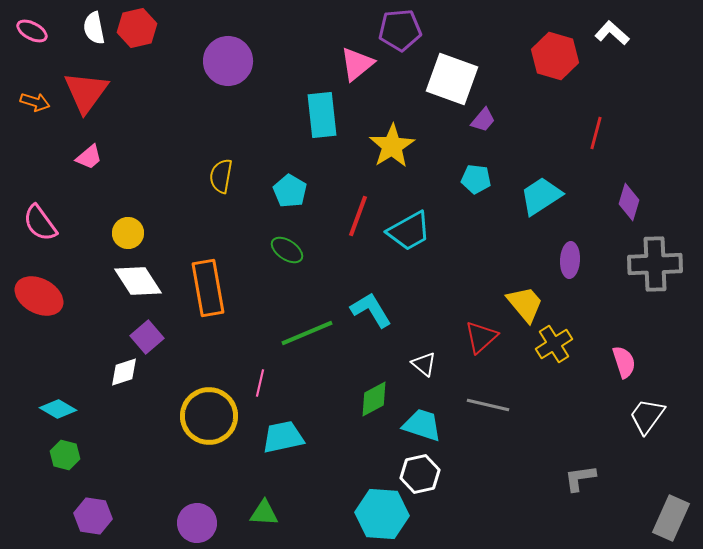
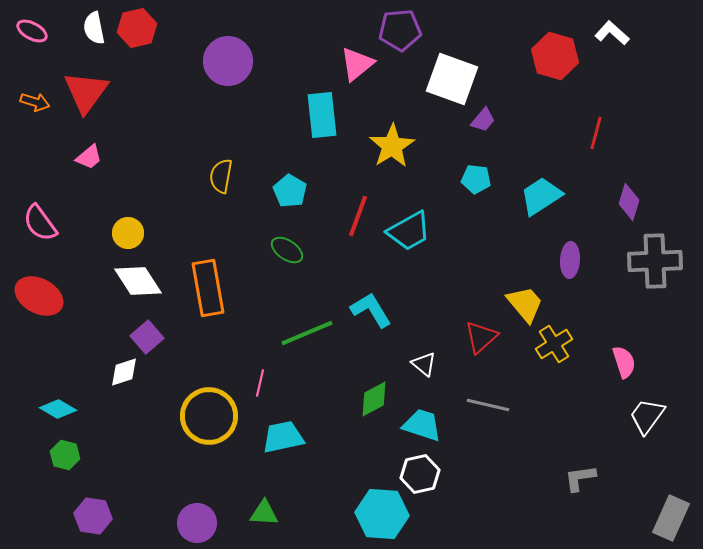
gray cross at (655, 264): moved 3 px up
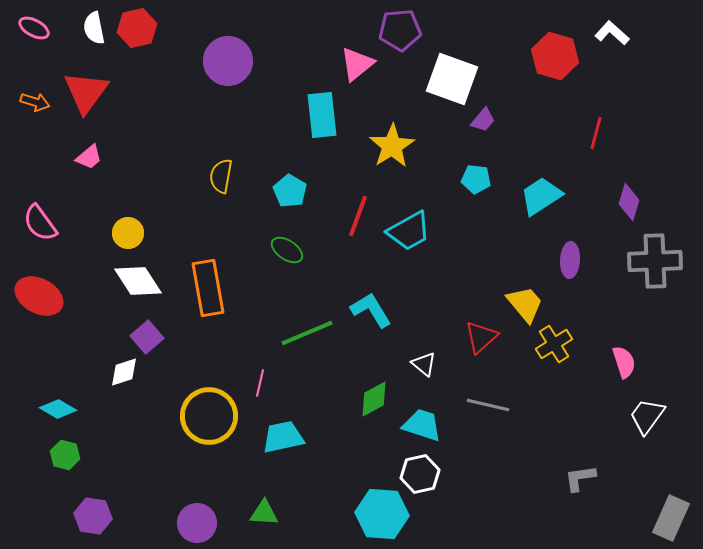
pink ellipse at (32, 31): moved 2 px right, 3 px up
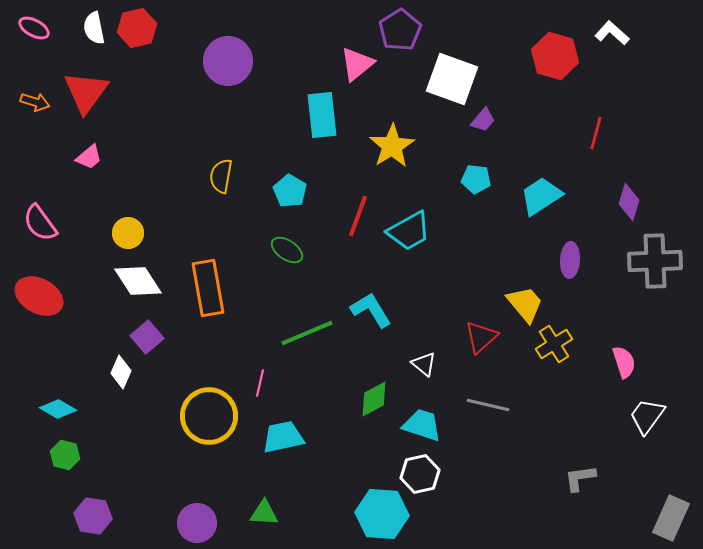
purple pentagon at (400, 30): rotated 27 degrees counterclockwise
white diamond at (124, 372): moved 3 px left; rotated 48 degrees counterclockwise
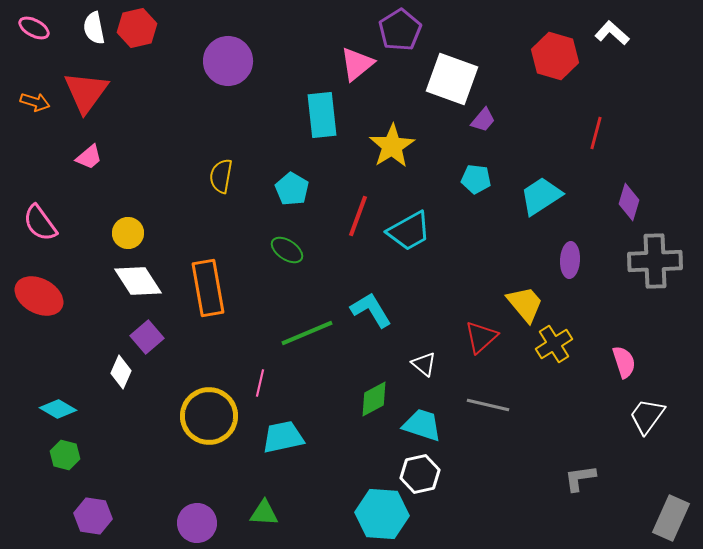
cyan pentagon at (290, 191): moved 2 px right, 2 px up
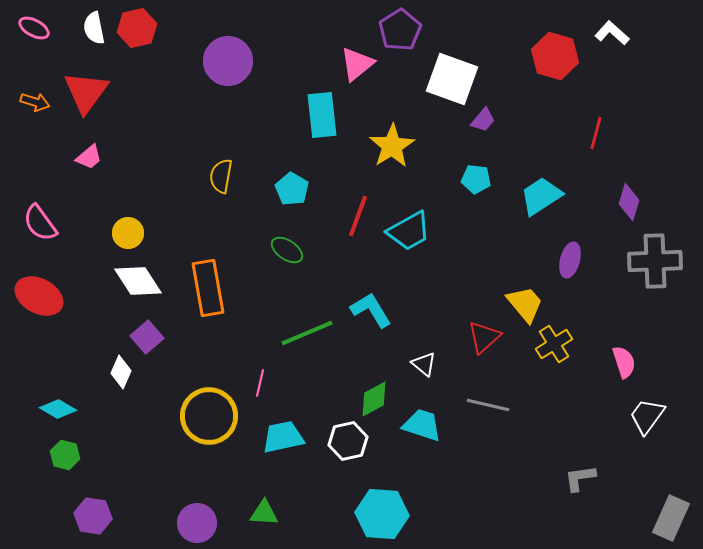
purple ellipse at (570, 260): rotated 12 degrees clockwise
red triangle at (481, 337): moved 3 px right
white hexagon at (420, 474): moved 72 px left, 33 px up
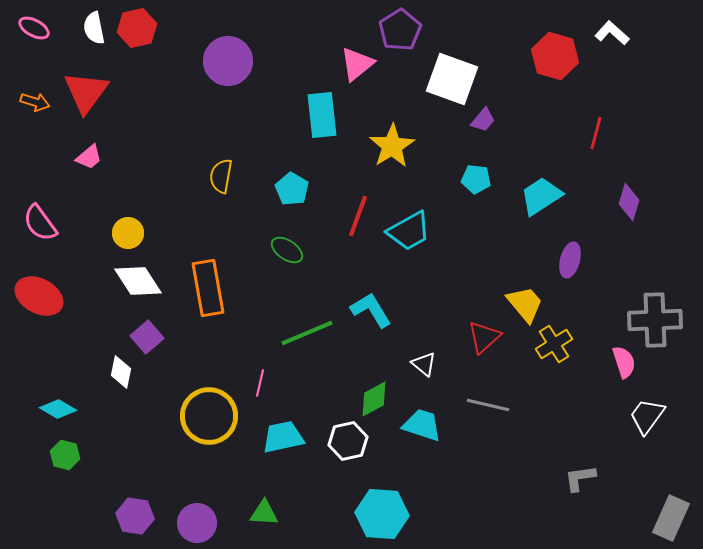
gray cross at (655, 261): moved 59 px down
white diamond at (121, 372): rotated 12 degrees counterclockwise
purple hexagon at (93, 516): moved 42 px right
